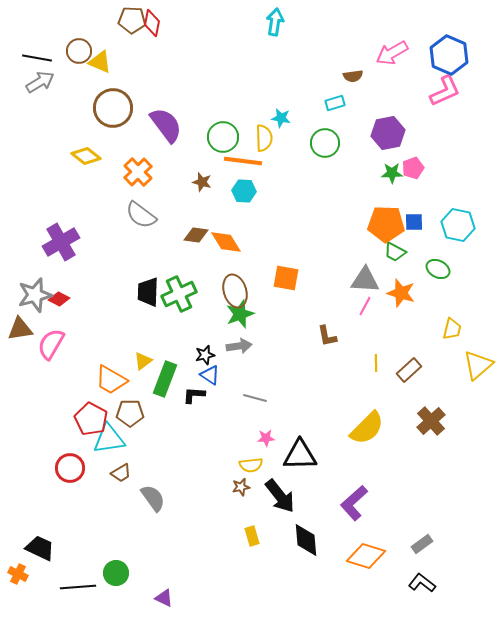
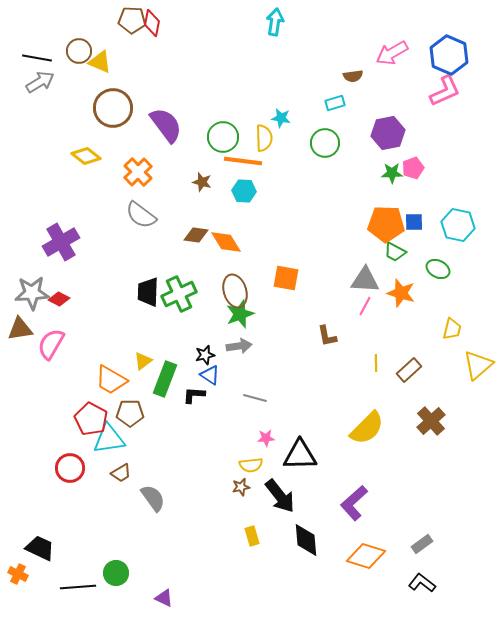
gray star at (35, 295): moved 3 px left, 2 px up; rotated 12 degrees clockwise
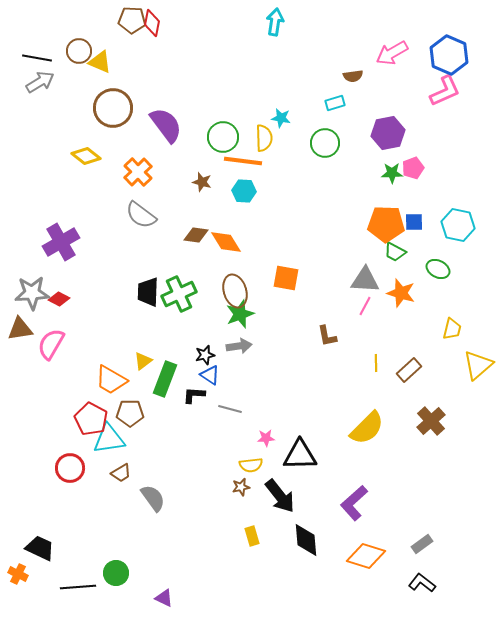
gray line at (255, 398): moved 25 px left, 11 px down
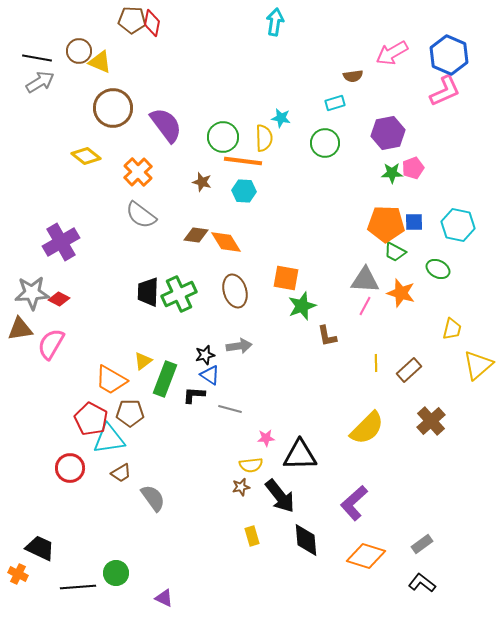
green star at (240, 314): moved 62 px right, 8 px up
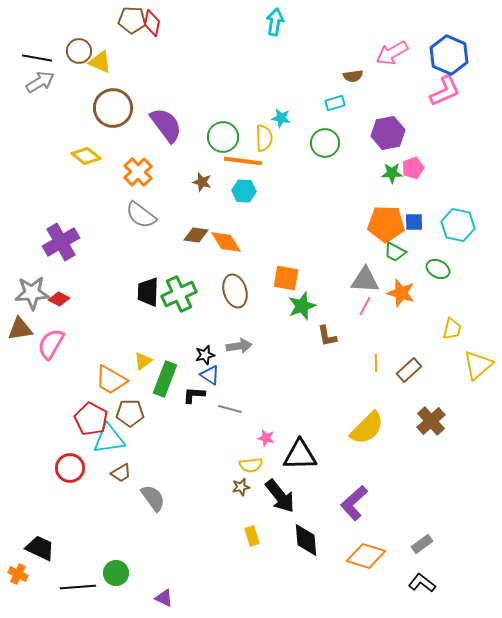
pink star at (266, 438): rotated 18 degrees clockwise
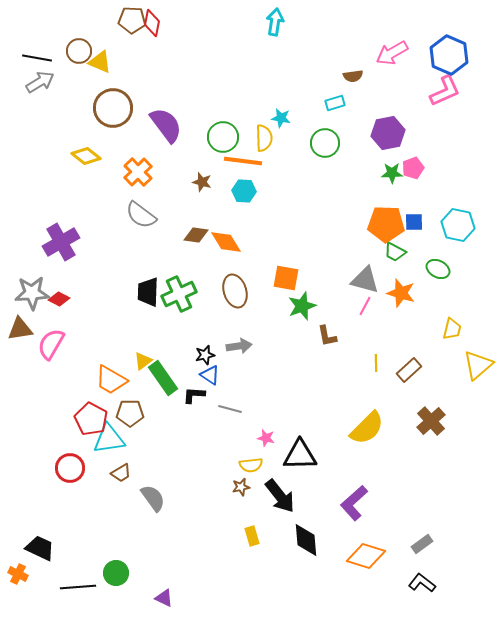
gray triangle at (365, 280): rotated 12 degrees clockwise
green rectangle at (165, 379): moved 2 px left, 1 px up; rotated 56 degrees counterclockwise
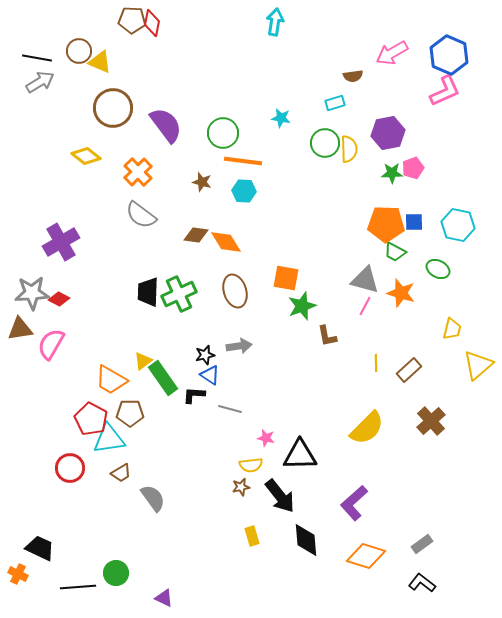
green circle at (223, 137): moved 4 px up
yellow semicircle at (264, 138): moved 85 px right, 11 px down
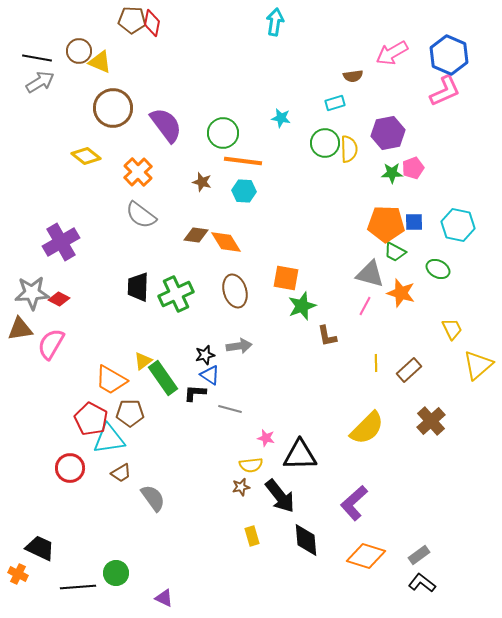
gray triangle at (365, 280): moved 5 px right, 6 px up
black trapezoid at (148, 292): moved 10 px left, 5 px up
green cross at (179, 294): moved 3 px left
yellow trapezoid at (452, 329): rotated 40 degrees counterclockwise
black L-shape at (194, 395): moved 1 px right, 2 px up
gray rectangle at (422, 544): moved 3 px left, 11 px down
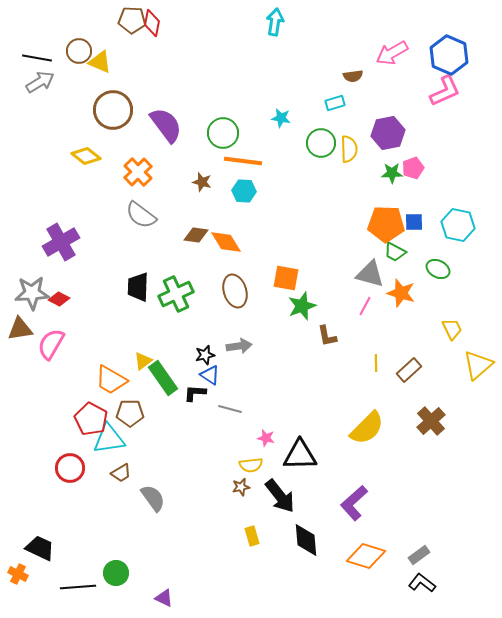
brown circle at (113, 108): moved 2 px down
green circle at (325, 143): moved 4 px left
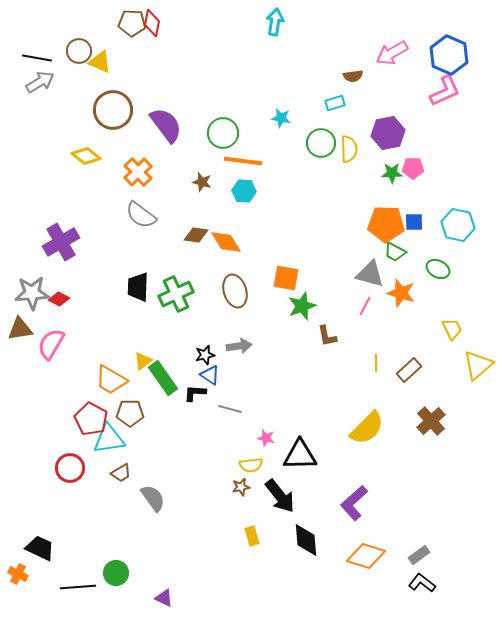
brown pentagon at (132, 20): moved 3 px down
pink pentagon at (413, 168): rotated 20 degrees clockwise
